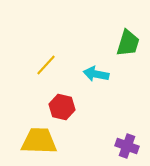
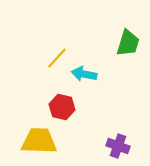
yellow line: moved 11 px right, 7 px up
cyan arrow: moved 12 px left
purple cross: moved 9 px left
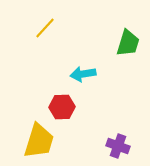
yellow line: moved 12 px left, 30 px up
cyan arrow: moved 1 px left; rotated 20 degrees counterclockwise
red hexagon: rotated 15 degrees counterclockwise
yellow trapezoid: rotated 105 degrees clockwise
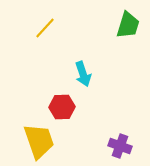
green trapezoid: moved 18 px up
cyan arrow: rotated 100 degrees counterclockwise
yellow trapezoid: rotated 36 degrees counterclockwise
purple cross: moved 2 px right
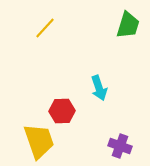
cyan arrow: moved 16 px right, 14 px down
red hexagon: moved 4 px down
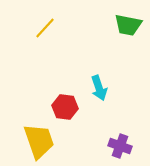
green trapezoid: rotated 84 degrees clockwise
red hexagon: moved 3 px right, 4 px up; rotated 10 degrees clockwise
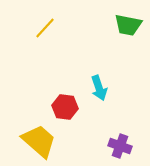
yellow trapezoid: rotated 30 degrees counterclockwise
